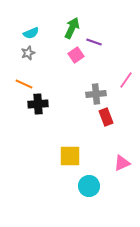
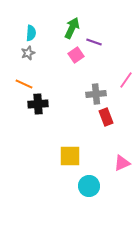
cyan semicircle: rotated 63 degrees counterclockwise
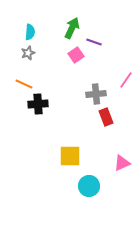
cyan semicircle: moved 1 px left, 1 px up
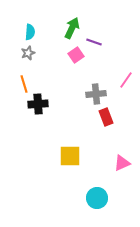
orange line: rotated 48 degrees clockwise
cyan circle: moved 8 px right, 12 px down
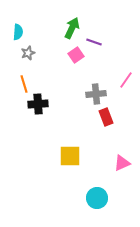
cyan semicircle: moved 12 px left
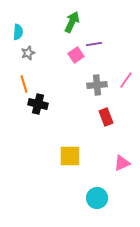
green arrow: moved 6 px up
purple line: moved 2 px down; rotated 28 degrees counterclockwise
gray cross: moved 1 px right, 9 px up
black cross: rotated 18 degrees clockwise
